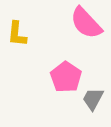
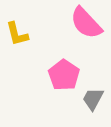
yellow L-shape: rotated 20 degrees counterclockwise
pink pentagon: moved 2 px left, 2 px up
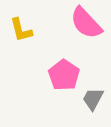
yellow L-shape: moved 4 px right, 4 px up
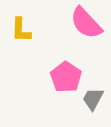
yellow L-shape: rotated 16 degrees clockwise
pink pentagon: moved 2 px right, 2 px down
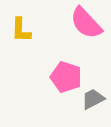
pink pentagon: rotated 16 degrees counterclockwise
gray trapezoid: rotated 35 degrees clockwise
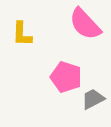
pink semicircle: moved 1 px left, 1 px down
yellow L-shape: moved 1 px right, 4 px down
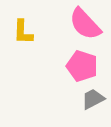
yellow L-shape: moved 1 px right, 2 px up
pink pentagon: moved 16 px right, 11 px up
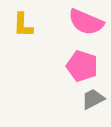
pink semicircle: moved 1 px right, 2 px up; rotated 24 degrees counterclockwise
yellow L-shape: moved 7 px up
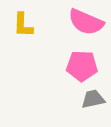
pink pentagon: rotated 16 degrees counterclockwise
gray trapezoid: rotated 15 degrees clockwise
